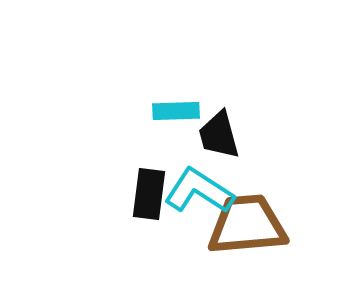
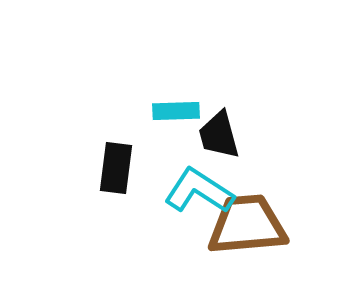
black rectangle: moved 33 px left, 26 px up
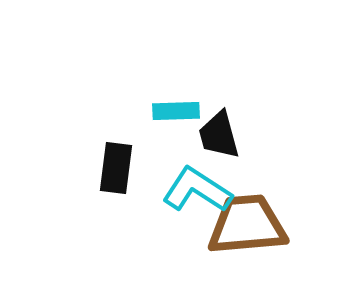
cyan L-shape: moved 2 px left, 1 px up
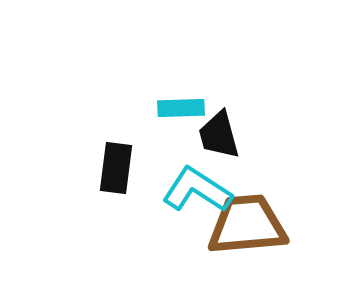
cyan rectangle: moved 5 px right, 3 px up
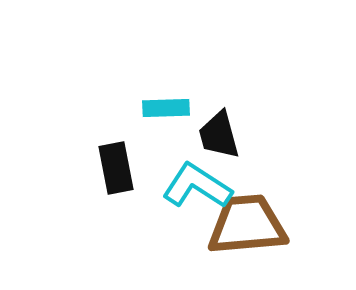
cyan rectangle: moved 15 px left
black rectangle: rotated 18 degrees counterclockwise
cyan L-shape: moved 4 px up
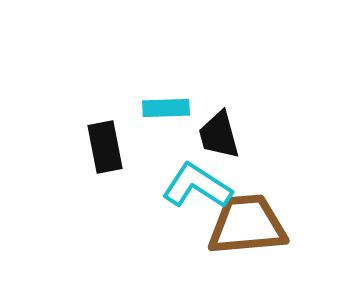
black rectangle: moved 11 px left, 21 px up
